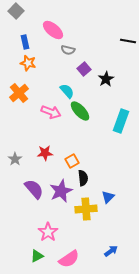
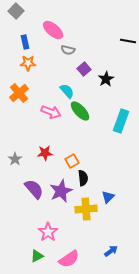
orange star: rotated 14 degrees counterclockwise
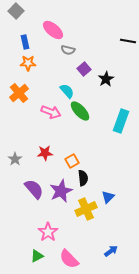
yellow cross: rotated 20 degrees counterclockwise
pink semicircle: rotated 80 degrees clockwise
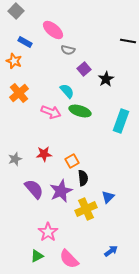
blue rectangle: rotated 48 degrees counterclockwise
orange star: moved 14 px left, 2 px up; rotated 21 degrees clockwise
green ellipse: rotated 30 degrees counterclockwise
red star: moved 1 px left, 1 px down
gray star: rotated 16 degrees clockwise
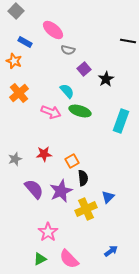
green triangle: moved 3 px right, 3 px down
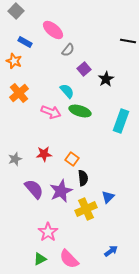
gray semicircle: rotated 64 degrees counterclockwise
orange square: moved 2 px up; rotated 24 degrees counterclockwise
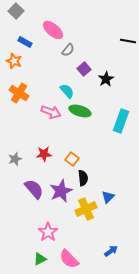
orange cross: rotated 18 degrees counterclockwise
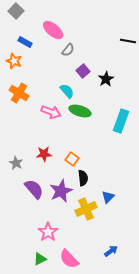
purple square: moved 1 px left, 2 px down
gray star: moved 1 px right, 4 px down; rotated 24 degrees counterclockwise
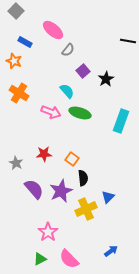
green ellipse: moved 2 px down
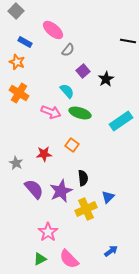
orange star: moved 3 px right, 1 px down
cyan rectangle: rotated 35 degrees clockwise
orange square: moved 14 px up
